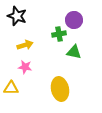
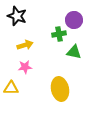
pink star: rotated 16 degrees counterclockwise
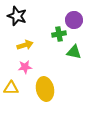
yellow ellipse: moved 15 px left
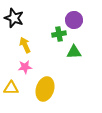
black star: moved 3 px left, 2 px down
yellow arrow: rotated 98 degrees counterclockwise
green triangle: rotated 14 degrees counterclockwise
yellow ellipse: rotated 30 degrees clockwise
